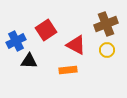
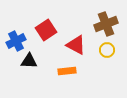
orange rectangle: moved 1 px left, 1 px down
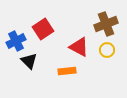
red square: moved 3 px left, 1 px up
red triangle: moved 3 px right, 2 px down
black triangle: rotated 42 degrees clockwise
